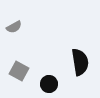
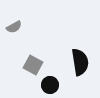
gray square: moved 14 px right, 6 px up
black circle: moved 1 px right, 1 px down
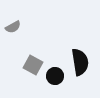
gray semicircle: moved 1 px left
black circle: moved 5 px right, 9 px up
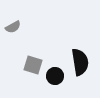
gray square: rotated 12 degrees counterclockwise
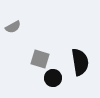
gray square: moved 7 px right, 6 px up
black circle: moved 2 px left, 2 px down
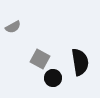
gray square: rotated 12 degrees clockwise
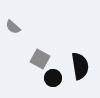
gray semicircle: rotated 70 degrees clockwise
black semicircle: moved 4 px down
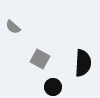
black semicircle: moved 3 px right, 3 px up; rotated 12 degrees clockwise
black circle: moved 9 px down
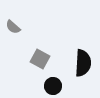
black circle: moved 1 px up
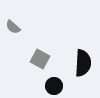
black circle: moved 1 px right
